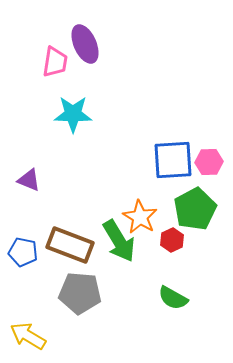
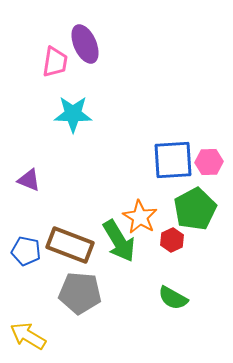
blue pentagon: moved 3 px right, 1 px up
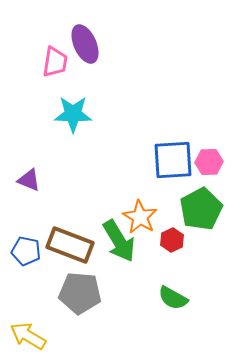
green pentagon: moved 6 px right
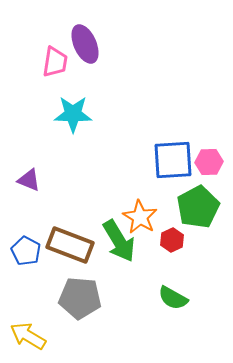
green pentagon: moved 3 px left, 2 px up
blue pentagon: rotated 16 degrees clockwise
gray pentagon: moved 5 px down
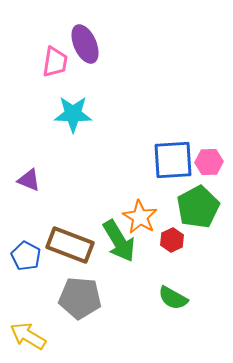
blue pentagon: moved 5 px down
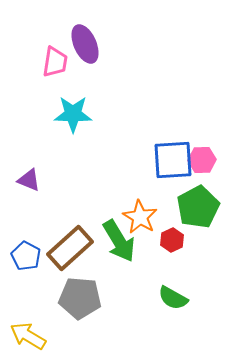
pink hexagon: moved 7 px left, 2 px up
brown rectangle: moved 3 px down; rotated 63 degrees counterclockwise
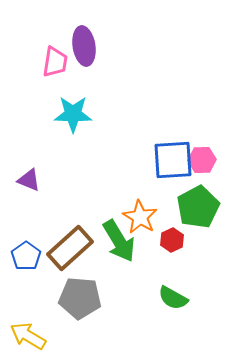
purple ellipse: moved 1 px left, 2 px down; rotated 15 degrees clockwise
blue pentagon: rotated 8 degrees clockwise
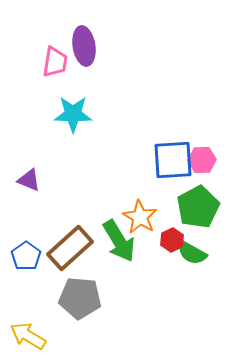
green semicircle: moved 19 px right, 45 px up
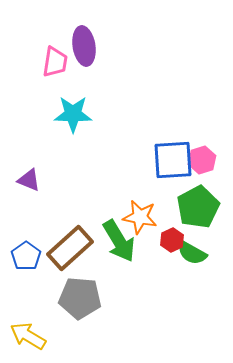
pink hexagon: rotated 16 degrees counterclockwise
orange star: rotated 20 degrees counterclockwise
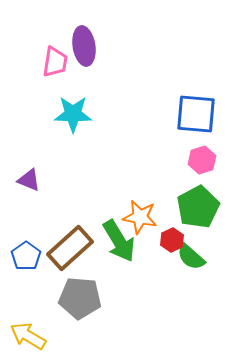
blue square: moved 23 px right, 46 px up; rotated 9 degrees clockwise
green semicircle: moved 1 px left, 4 px down; rotated 12 degrees clockwise
